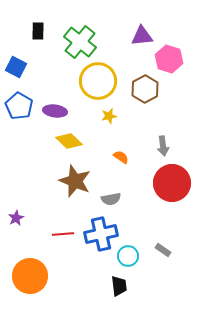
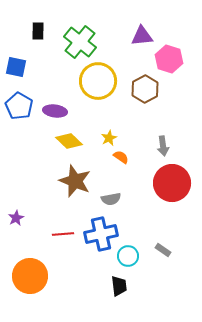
blue square: rotated 15 degrees counterclockwise
yellow star: moved 22 px down; rotated 14 degrees counterclockwise
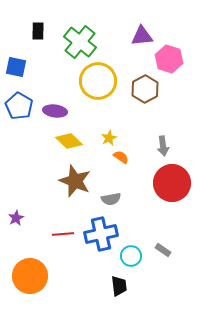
cyan circle: moved 3 px right
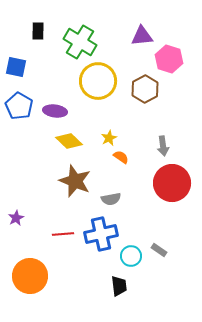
green cross: rotated 8 degrees counterclockwise
gray rectangle: moved 4 px left
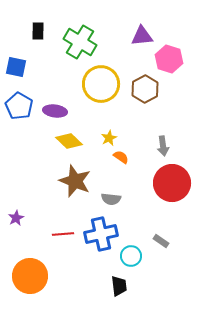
yellow circle: moved 3 px right, 3 px down
gray semicircle: rotated 18 degrees clockwise
gray rectangle: moved 2 px right, 9 px up
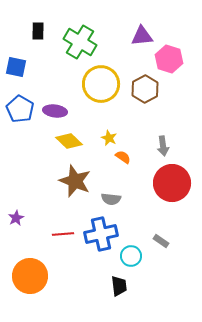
blue pentagon: moved 1 px right, 3 px down
yellow star: rotated 21 degrees counterclockwise
orange semicircle: moved 2 px right
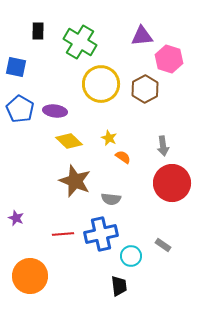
purple star: rotated 21 degrees counterclockwise
gray rectangle: moved 2 px right, 4 px down
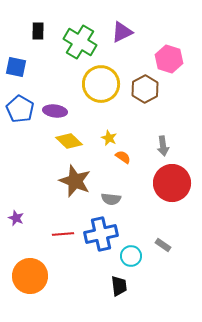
purple triangle: moved 20 px left, 4 px up; rotated 20 degrees counterclockwise
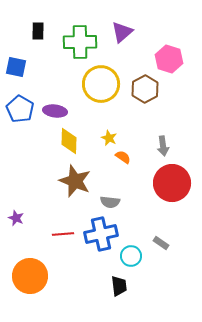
purple triangle: rotated 15 degrees counterclockwise
green cross: rotated 32 degrees counterclockwise
yellow diamond: rotated 48 degrees clockwise
gray semicircle: moved 1 px left, 3 px down
gray rectangle: moved 2 px left, 2 px up
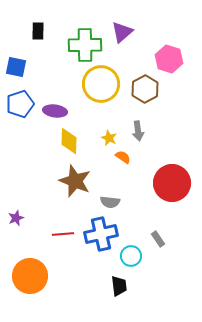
green cross: moved 5 px right, 3 px down
blue pentagon: moved 5 px up; rotated 24 degrees clockwise
gray arrow: moved 25 px left, 15 px up
purple star: rotated 28 degrees clockwise
gray rectangle: moved 3 px left, 4 px up; rotated 21 degrees clockwise
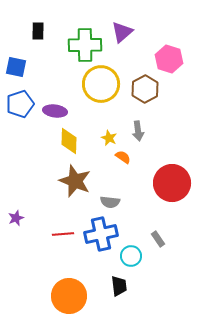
orange circle: moved 39 px right, 20 px down
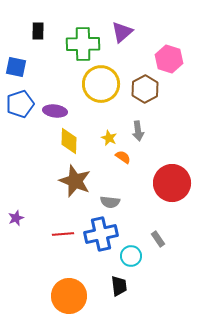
green cross: moved 2 px left, 1 px up
